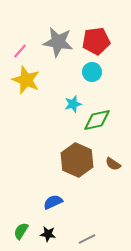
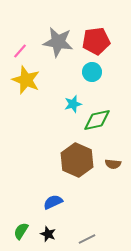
brown semicircle: rotated 28 degrees counterclockwise
black star: rotated 14 degrees clockwise
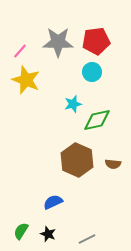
gray star: rotated 8 degrees counterclockwise
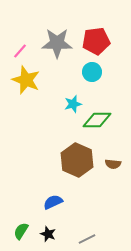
gray star: moved 1 px left, 1 px down
green diamond: rotated 12 degrees clockwise
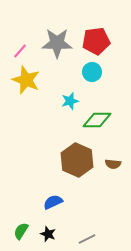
cyan star: moved 3 px left, 3 px up
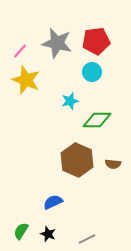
gray star: rotated 12 degrees clockwise
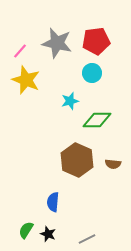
cyan circle: moved 1 px down
blue semicircle: rotated 60 degrees counterclockwise
green semicircle: moved 5 px right, 1 px up
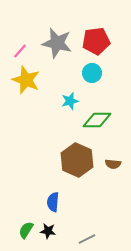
black star: moved 3 px up; rotated 14 degrees counterclockwise
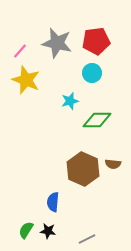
brown hexagon: moved 6 px right, 9 px down
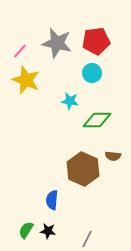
cyan star: rotated 24 degrees clockwise
brown semicircle: moved 8 px up
blue semicircle: moved 1 px left, 2 px up
gray line: rotated 36 degrees counterclockwise
